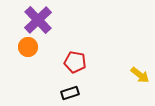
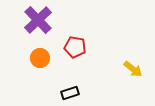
orange circle: moved 12 px right, 11 px down
red pentagon: moved 15 px up
yellow arrow: moved 7 px left, 6 px up
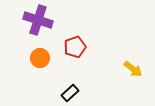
purple cross: rotated 28 degrees counterclockwise
red pentagon: rotated 30 degrees counterclockwise
black rectangle: rotated 24 degrees counterclockwise
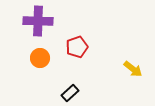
purple cross: moved 1 px down; rotated 16 degrees counterclockwise
red pentagon: moved 2 px right
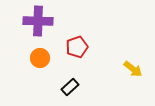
black rectangle: moved 6 px up
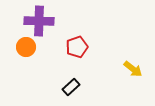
purple cross: moved 1 px right
orange circle: moved 14 px left, 11 px up
black rectangle: moved 1 px right
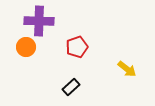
yellow arrow: moved 6 px left
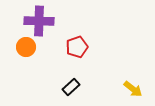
yellow arrow: moved 6 px right, 20 px down
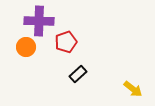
red pentagon: moved 11 px left, 5 px up
black rectangle: moved 7 px right, 13 px up
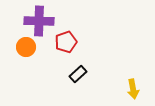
yellow arrow: rotated 42 degrees clockwise
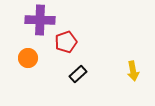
purple cross: moved 1 px right, 1 px up
orange circle: moved 2 px right, 11 px down
yellow arrow: moved 18 px up
